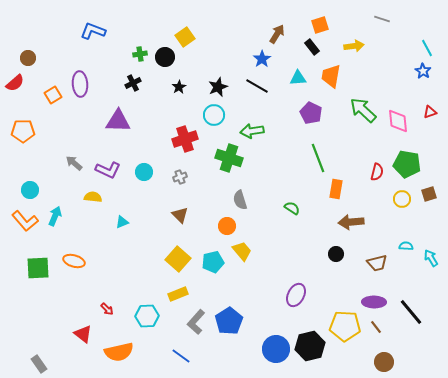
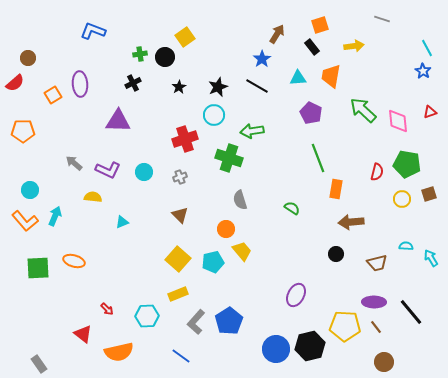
orange circle at (227, 226): moved 1 px left, 3 px down
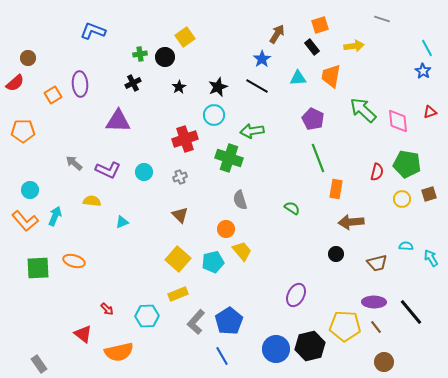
purple pentagon at (311, 113): moved 2 px right, 6 px down
yellow semicircle at (93, 197): moved 1 px left, 4 px down
blue line at (181, 356): moved 41 px right; rotated 24 degrees clockwise
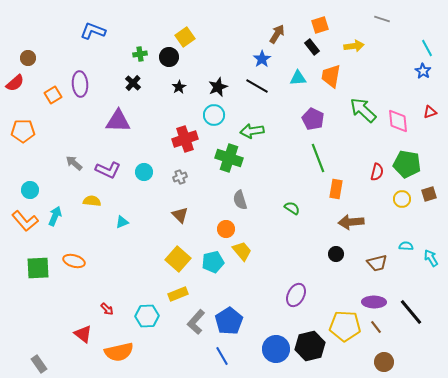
black circle at (165, 57): moved 4 px right
black cross at (133, 83): rotated 21 degrees counterclockwise
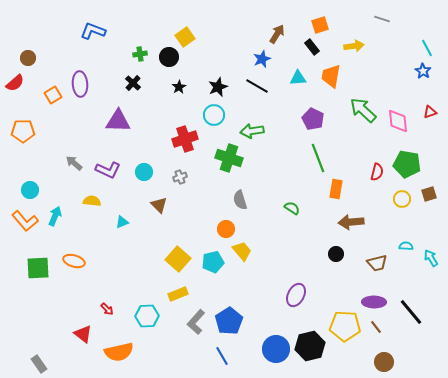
blue star at (262, 59): rotated 12 degrees clockwise
brown triangle at (180, 215): moved 21 px left, 10 px up
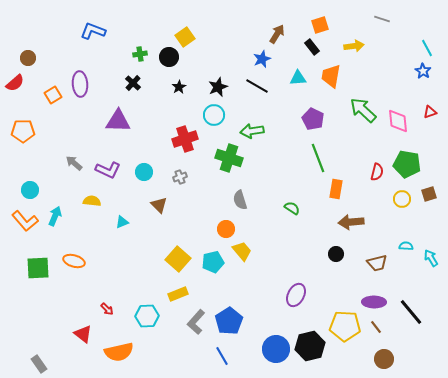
brown circle at (384, 362): moved 3 px up
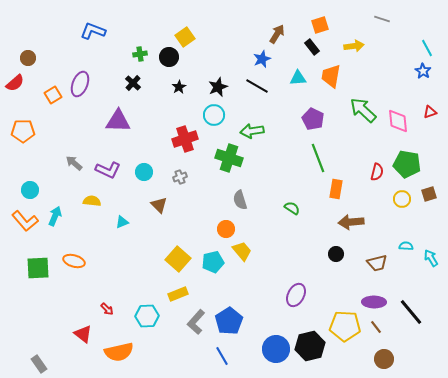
purple ellipse at (80, 84): rotated 25 degrees clockwise
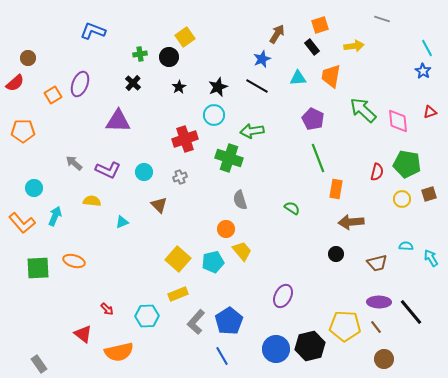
cyan circle at (30, 190): moved 4 px right, 2 px up
orange L-shape at (25, 221): moved 3 px left, 2 px down
purple ellipse at (296, 295): moved 13 px left, 1 px down
purple ellipse at (374, 302): moved 5 px right
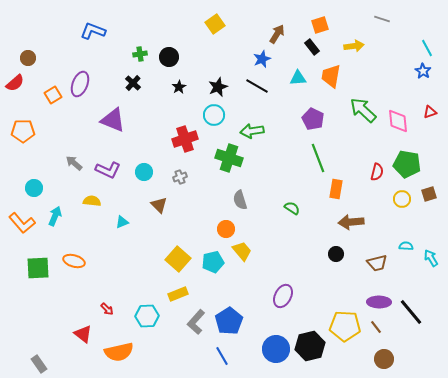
yellow square at (185, 37): moved 30 px right, 13 px up
purple triangle at (118, 121): moved 5 px left, 1 px up; rotated 20 degrees clockwise
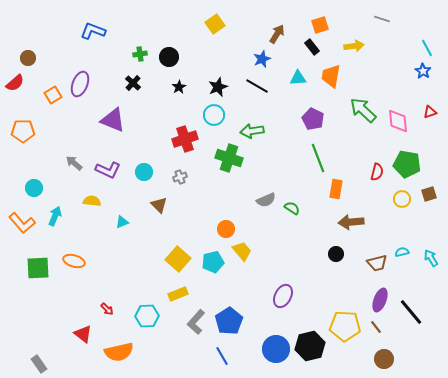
gray semicircle at (240, 200): moved 26 px right; rotated 96 degrees counterclockwise
cyan semicircle at (406, 246): moved 4 px left, 6 px down; rotated 16 degrees counterclockwise
purple ellipse at (379, 302): moved 1 px right, 2 px up; rotated 70 degrees counterclockwise
